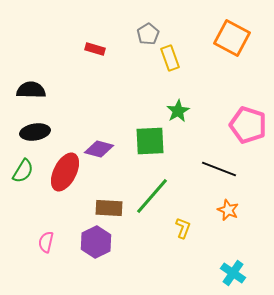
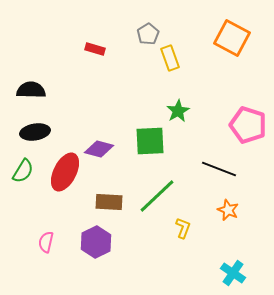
green line: moved 5 px right; rotated 6 degrees clockwise
brown rectangle: moved 6 px up
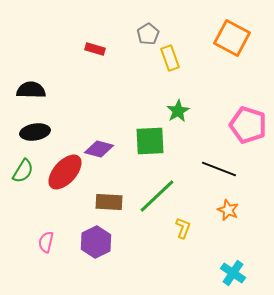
red ellipse: rotated 15 degrees clockwise
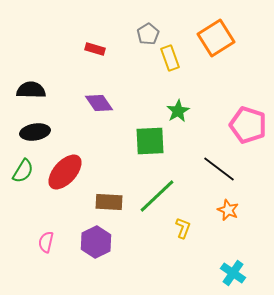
orange square: moved 16 px left; rotated 30 degrees clockwise
purple diamond: moved 46 px up; rotated 40 degrees clockwise
black line: rotated 16 degrees clockwise
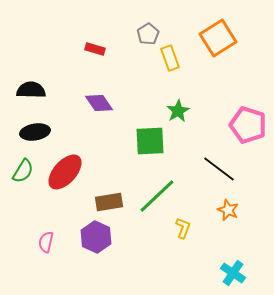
orange square: moved 2 px right
brown rectangle: rotated 12 degrees counterclockwise
purple hexagon: moved 5 px up; rotated 8 degrees counterclockwise
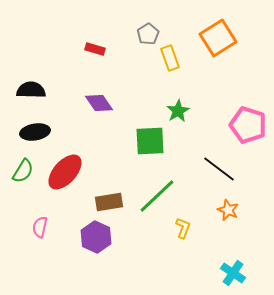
pink semicircle: moved 6 px left, 15 px up
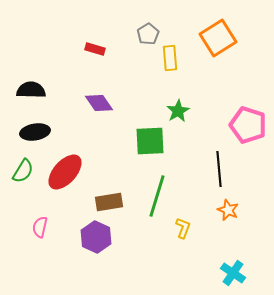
yellow rectangle: rotated 15 degrees clockwise
black line: rotated 48 degrees clockwise
green line: rotated 30 degrees counterclockwise
